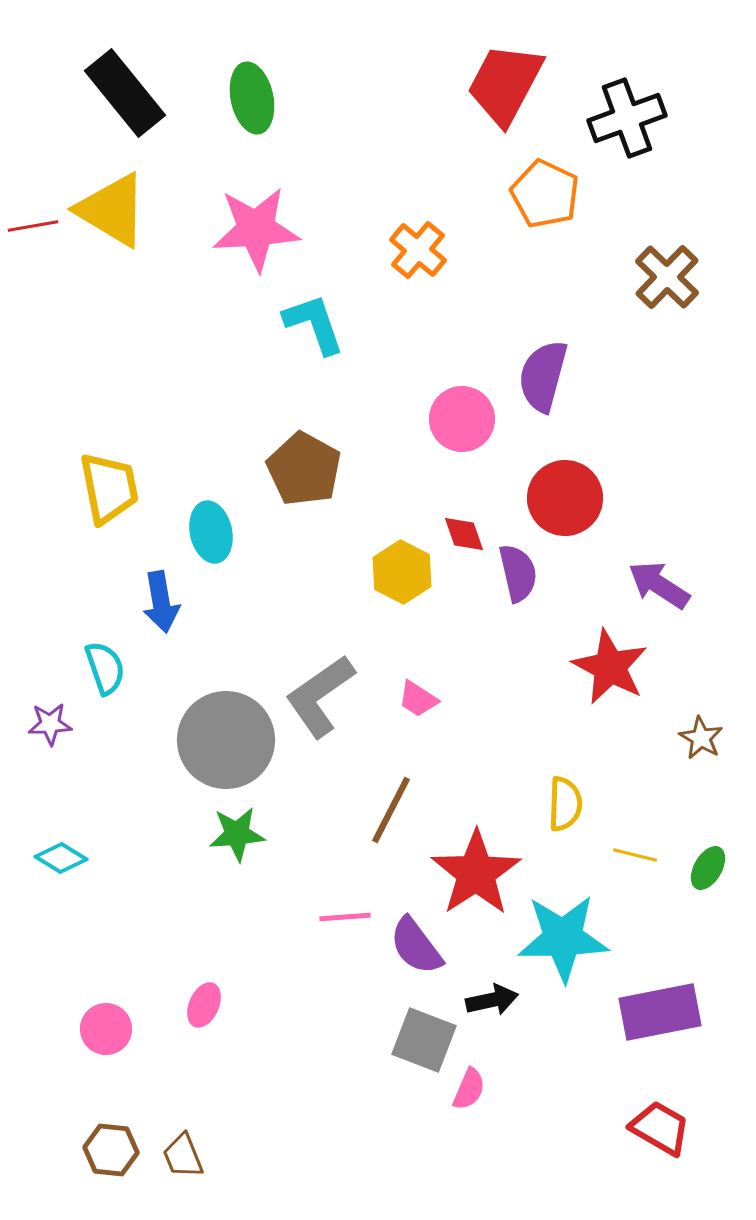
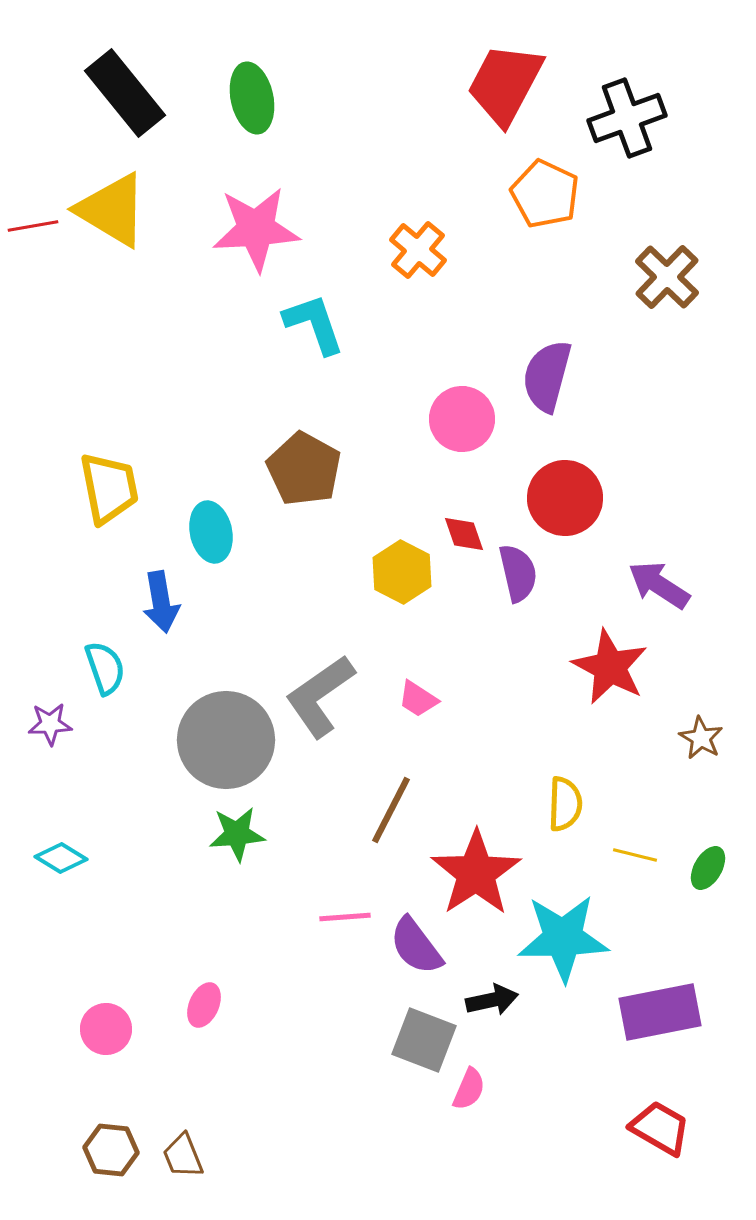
purple semicircle at (543, 376): moved 4 px right
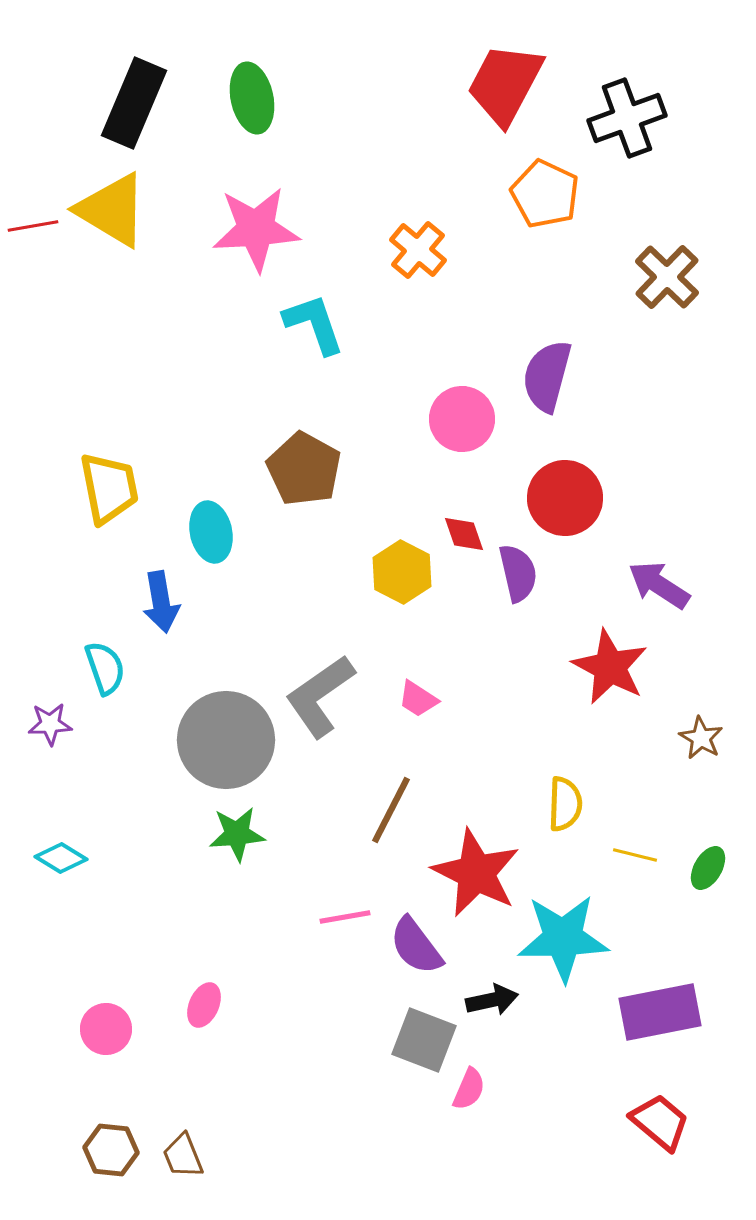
black rectangle at (125, 93): moved 9 px right, 10 px down; rotated 62 degrees clockwise
red star at (476, 873): rotated 12 degrees counterclockwise
pink line at (345, 917): rotated 6 degrees counterclockwise
red trapezoid at (660, 1128): moved 6 px up; rotated 10 degrees clockwise
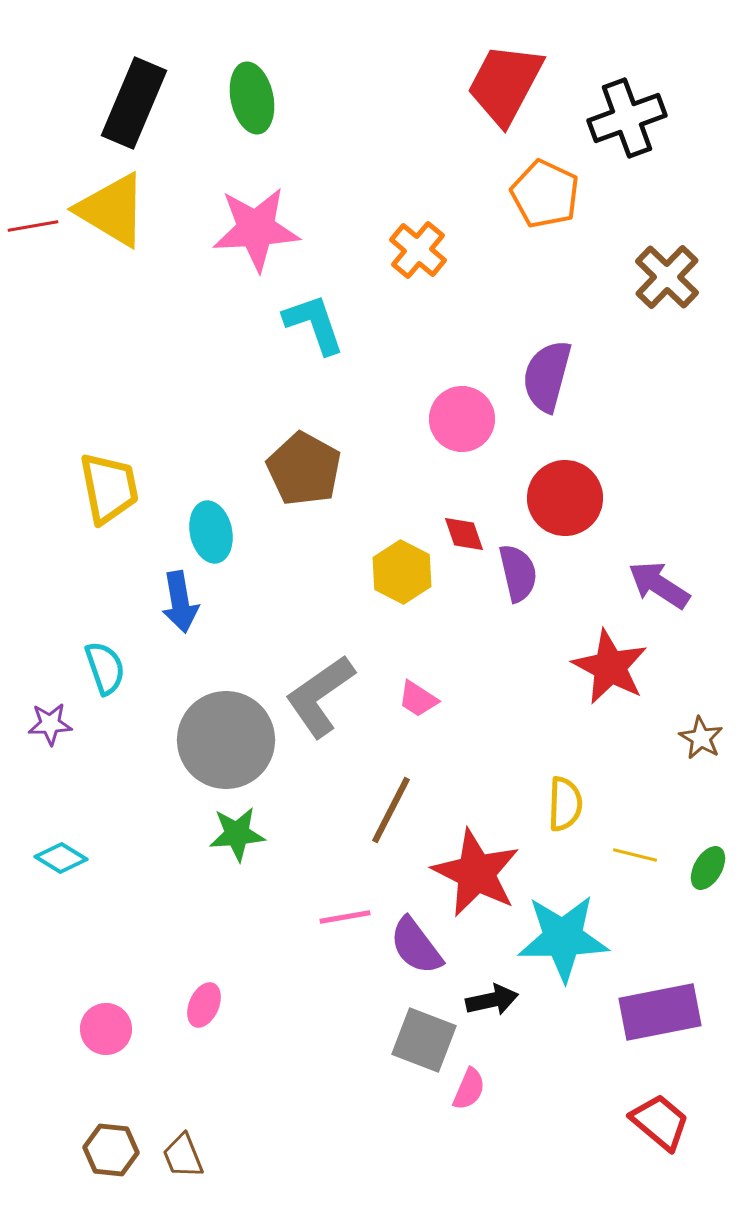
blue arrow at (161, 602): moved 19 px right
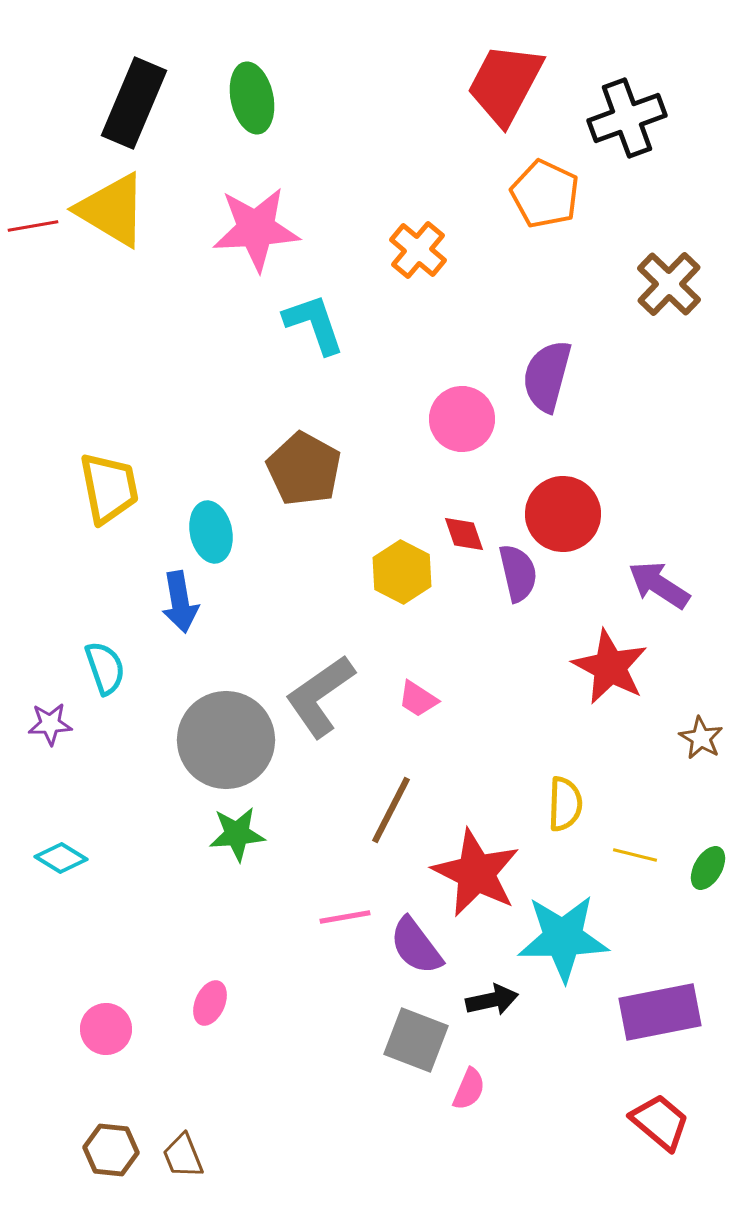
brown cross at (667, 277): moved 2 px right, 7 px down
red circle at (565, 498): moved 2 px left, 16 px down
pink ellipse at (204, 1005): moved 6 px right, 2 px up
gray square at (424, 1040): moved 8 px left
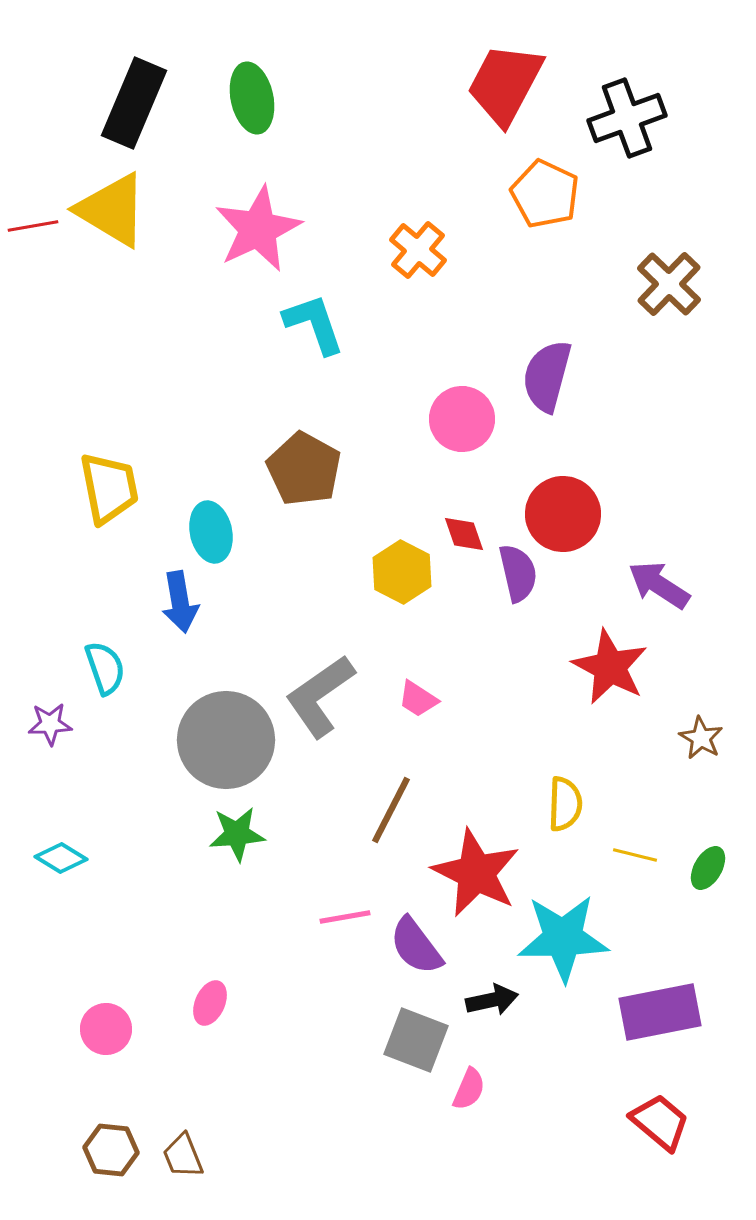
pink star at (256, 229): moved 2 px right; rotated 22 degrees counterclockwise
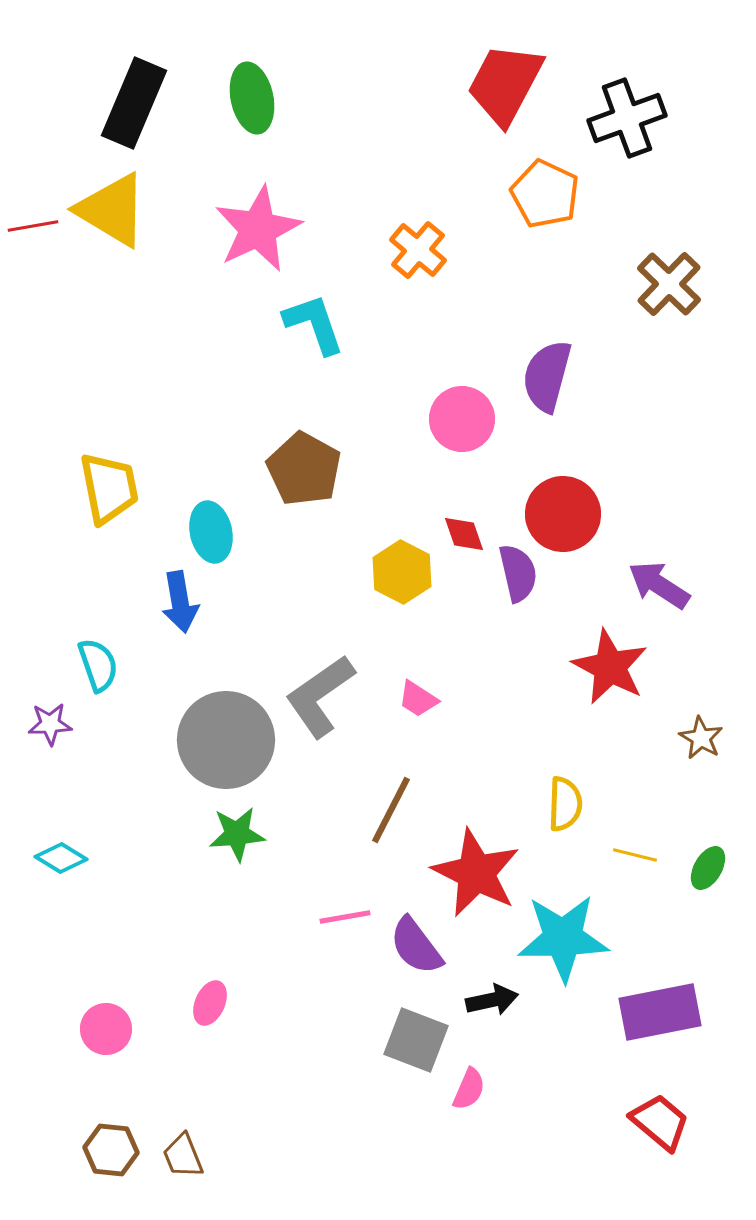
cyan semicircle at (105, 668): moved 7 px left, 3 px up
